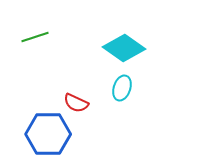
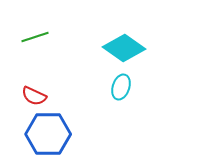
cyan ellipse: moved 1 px left, 1 px up
red semicircle: moved 42 px left, 7 px up
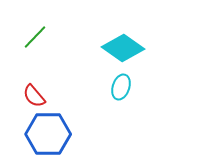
green line: rotated 28 degrees counterclockwise
cyan diamond: moved 1 px left
red semicircle: rotated 25 degrees clockwise
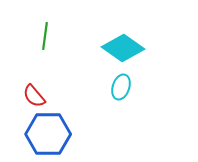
green line: moved 10 px right, 1 px up; rotated 36 degrees counterclockwise
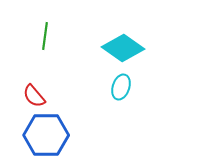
blue hexagon: moved 2 px left, 1 px down
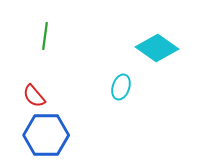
cyan diamond: moved 34 px right
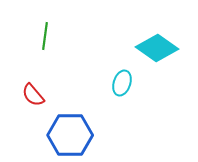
cyan ellipse: moved 1 px right, 4 px up
red semicircle: moved 1 px left, 1 px up
blue hexagon: moved 24 px right
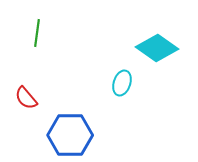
green line: moved 8 px left, 3 px up
red semicircle: moved 7 px left, 3 px down
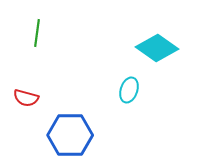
cyan ellipse: moved 7 px right, 7 px down
red semicircle: rotated 35 degrees counterclockwise
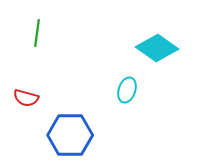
cyan ellipse: moved 2 px left
